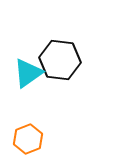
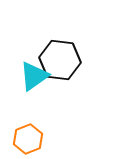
cyan triangle: moved 6 px right, 3 px down
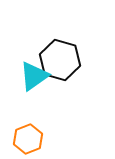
black hexagon: rotated 9 degrees clockwise
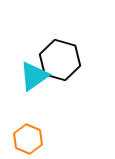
orange hexagon: rotated 16 degrees counterclockwise
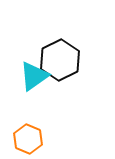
black hexagon: rotated 18 degrees clockwise
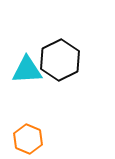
cyan triangle: moved 7 px left, 6 px up; rotated 32 degrees clockwise
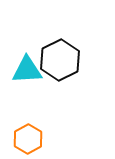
orange hexagon: rotated 8 degrees clockwise
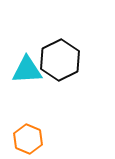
orange hexagon: rotated 8 degrees counterclockwise
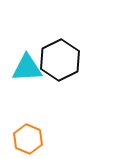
cyan triangle: moved 2 px up
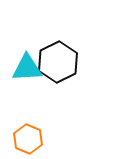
black hexagon: moved 2 px left, 2 px down
